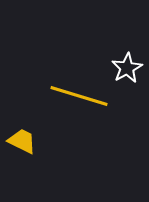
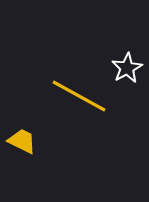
yellow line: rotated 12 degrees clockwise
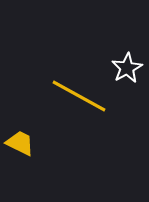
yellow trapezoid: moved 2 px left, 2 px down
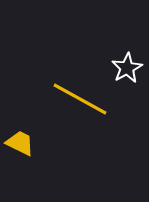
yellow line: moved 1 px right, 3 px down
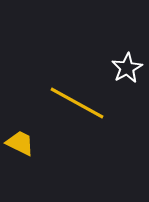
yellow line: moved 3 px left, 4 px down
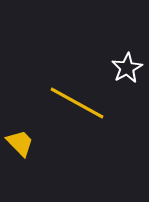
yellow trapezoid: rotated 20 degrees clockwise
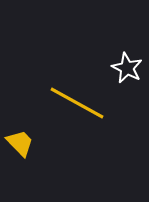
white star: rotated 16 degrees counterclockwise
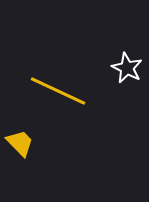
yellow line: moved 19 px left, 12 px up; rotated 4 degrees counterclockwise
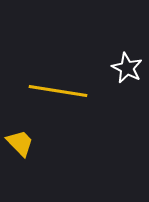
yellow line: rotated 16 degrees counterclockwise
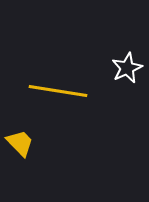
white star: rotated 20 degrees clockwise
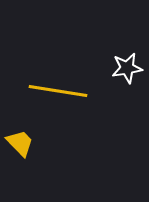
white star: rotated 16 degrees clockwise
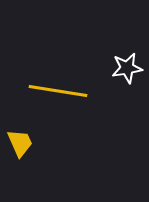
yellow trapezoid: rotated 20 degrees clockwise
